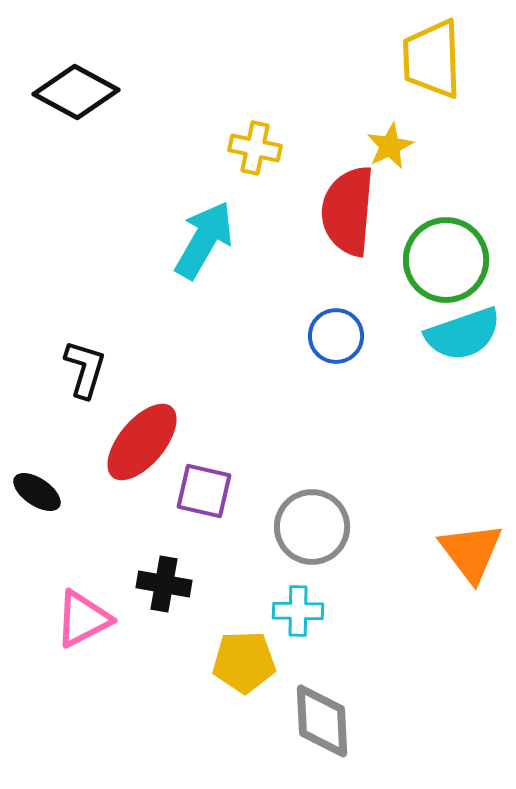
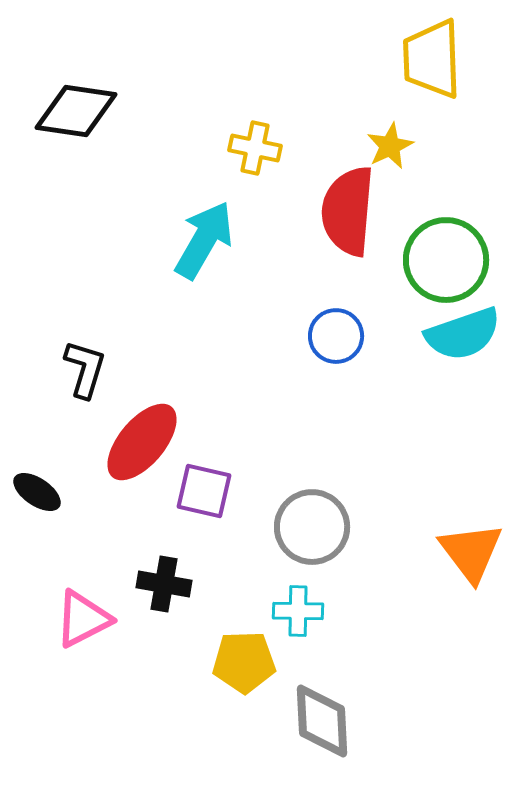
black diamond: moved 19 px down; rotated 20 degrees counterclockwise
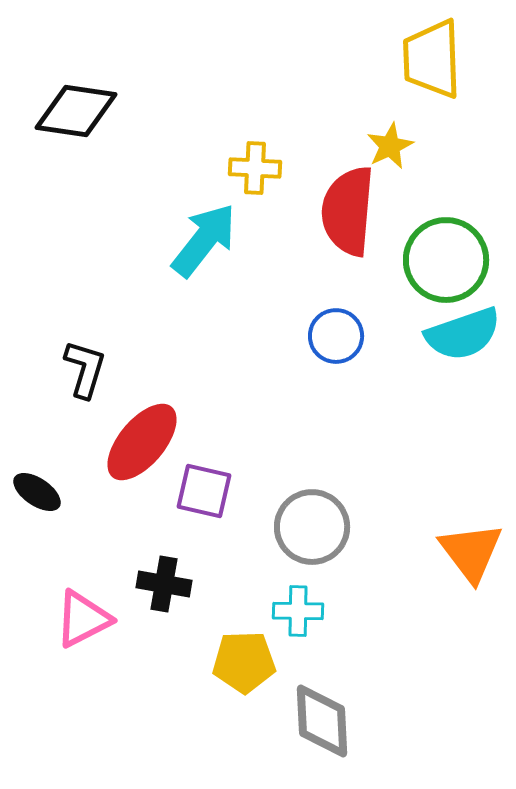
yellow cross: moved 20 px down; rotated 9 degrees counterclockwise
cyan arrow: rotated 8 degrees clockwise
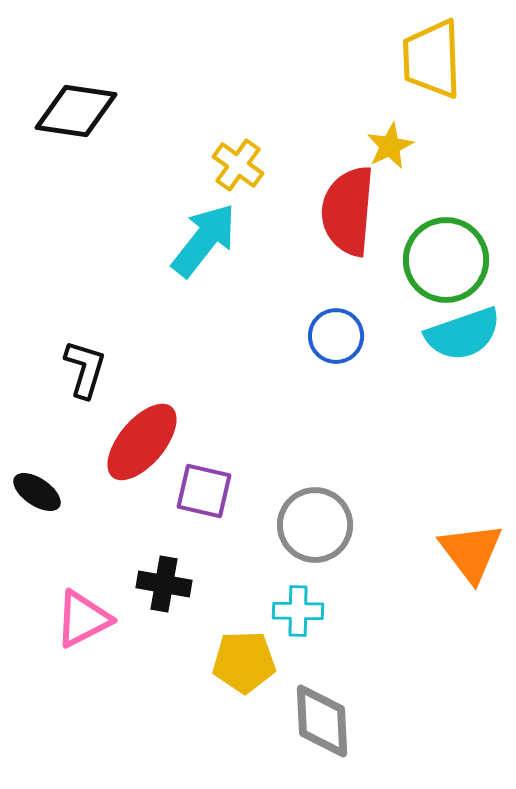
yellow cross: moved 17 px left, 3 px up; rotated 33 degrees clockwise
gray circle: moved 3 px right, 2 px up
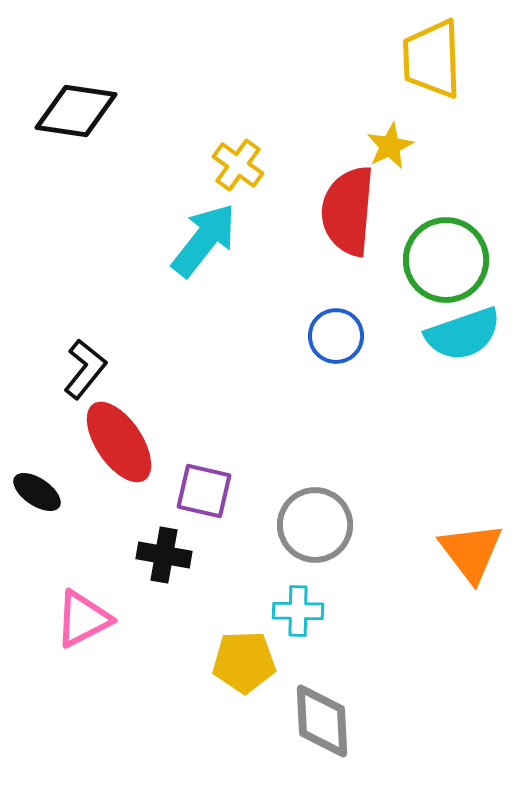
black L-shape: rotated 22 degrees clockwise
red ellipse: moved 23 px left; rotated 74 degrees counterclockwise
black cross: moved 29 px up
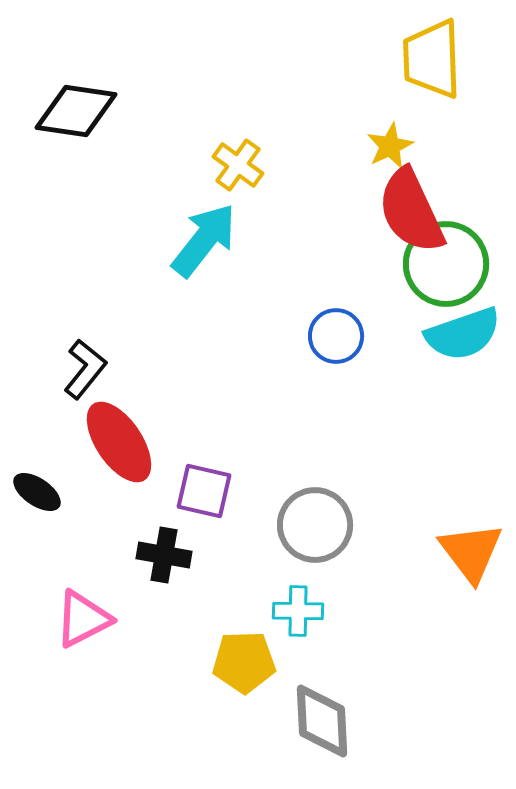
red semicircle: moved 63 px right; rotated 30 degrees counterclockwise
green circle: moved 4 px down
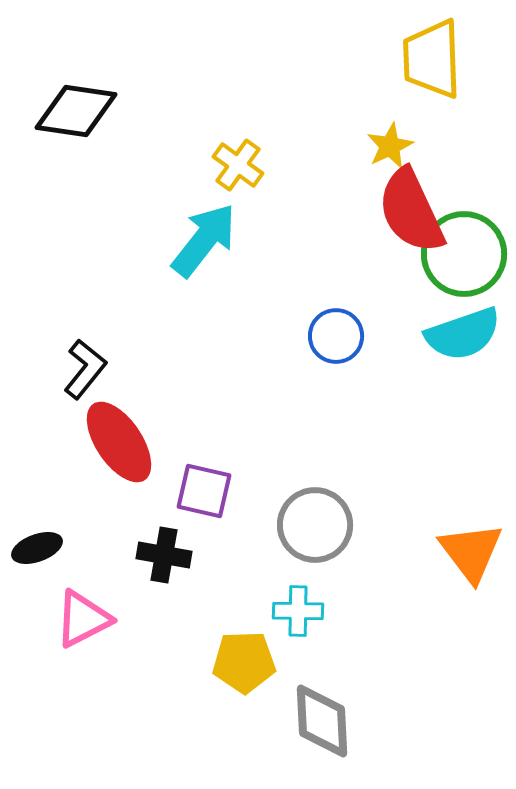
green circle: moved 18 px right, 10 px up
black ellipse: moved 56 px down; rotated 54 degrees counterclockwise
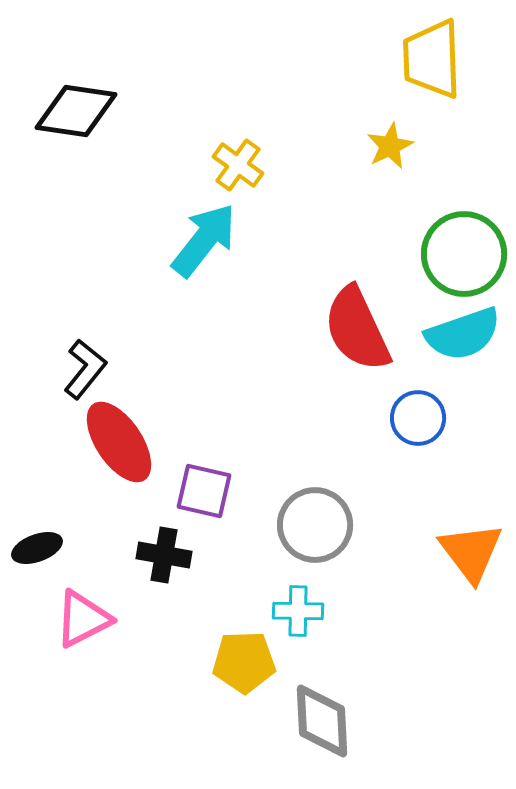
red semicircle: moved 54 px left, 118 px down
blue circle: moved 82 px right, 82 px down
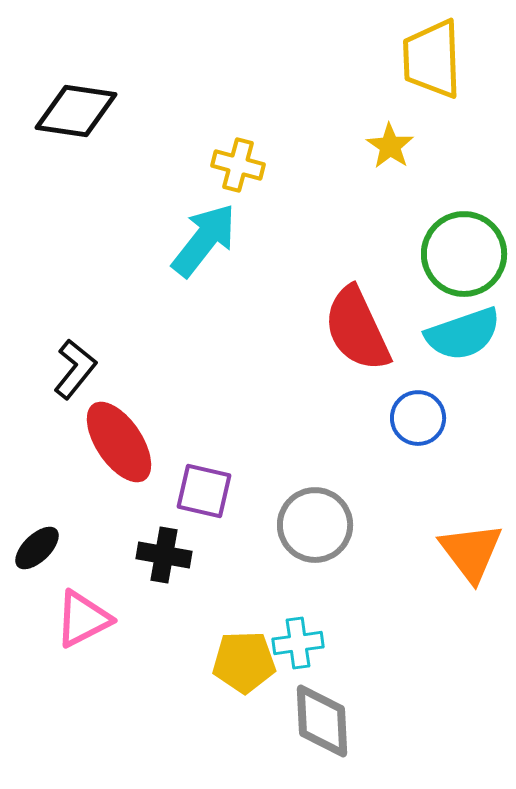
yellow star: rotated 12 degrees counterclockwise
yellow cross: rotated 21 degrees counterclockwise
black L-shape: moved 10 px left
black ellipse: rotated 24 degrees counterclockwise
cyan cross: moved 32 px down; rotated 9 degrees counterclockwise
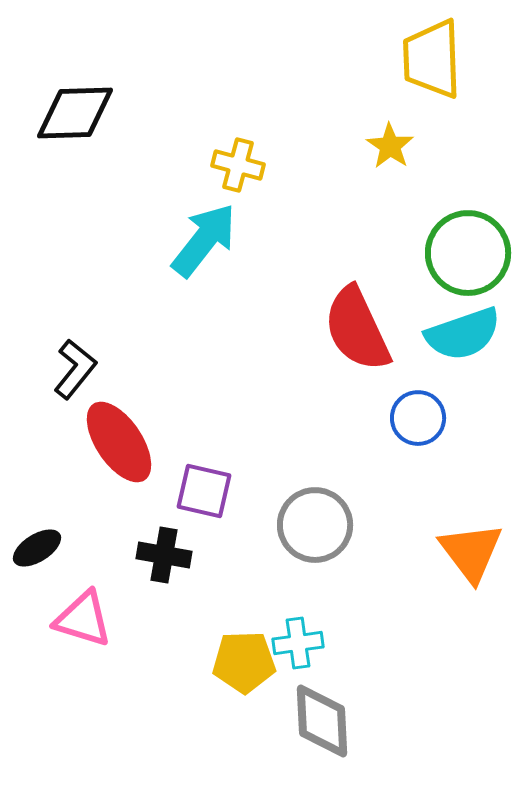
black diamond: moved 1 px left, 2 px down; rotated 10 degrees counterclockwise
green circle: moved 4 px right, 1 px up
black ellipse: rotated 12 degrees clockwise
pink triangle: rotated 44 degrees clockwise
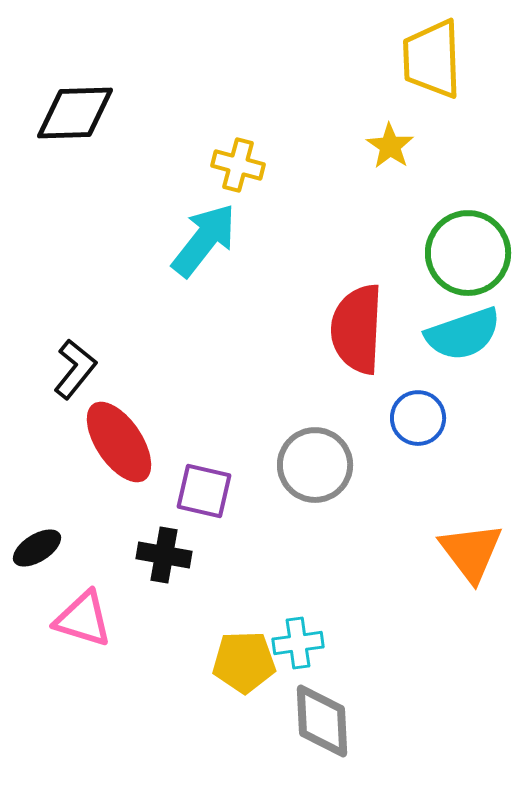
red semicircle: rotated 28 degrees clockwise
gray circle: moved 60 px up
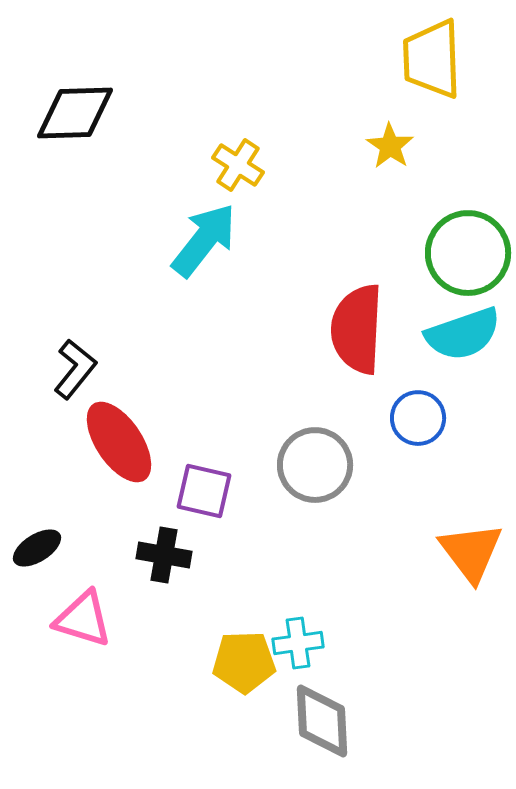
yellow cross: rotated 18 degrees clockwise
